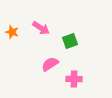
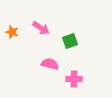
pink semicircle: rotated 48 degrees clockwise
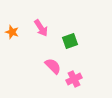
pink arrow: rotated 24 degrees clockwise
pink semicircle: moved 3 px right, 2 px down; rotated 30 degrees clockwise
pink cross: rotated 28 degrees counterclockwise
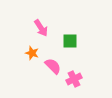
orange star: moved 20 px right, 21 px down
green square: rotated 21 degrees clockwise
